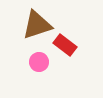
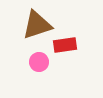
red rectangle: rotated 45 degrees counterclockwise
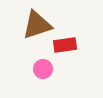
pink circle: moved 4 px right, 7 px down
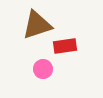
red rectangle: moved 1 px down
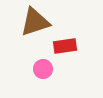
brown triangle: moved 2 px left, 3 px up
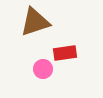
red rectangle: moved 7 px down
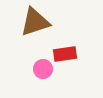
red rectangle: moved 1 px down
